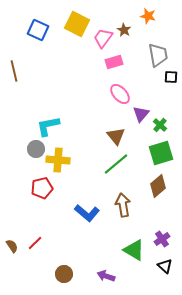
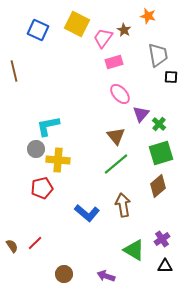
green cross: moved 1 px left, 1 px up
black triangle: rotated 42 degrees counterclockwise
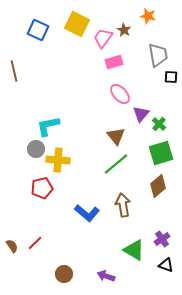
black triangle: moved 1 px right, 1 px up; rotated 21 degrees clockwise
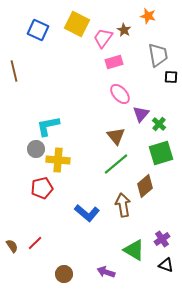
brown diamond: moved 13 px left
purple arrow: moved 4 px up
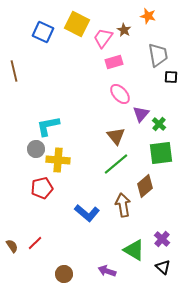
blue square: moved 5 px right, 2 px down
green square: rotated 10 degrees clockwise
purple cross: rotated 14 degrees counterclockwise
black triangle: moved 3 px left, 2 px down; rotated 21 degrees clockwise
purple arrow: moved 1 px right, 1 px up
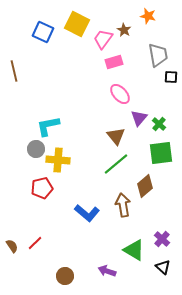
pink trapezoid: moved 1 px down
purple triangle: moved 2 px left, 4 px down
brown circle: moved 1 px right, 2 px down
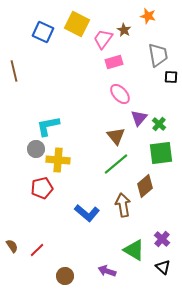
red line: moved 2 px right, 7 px down
